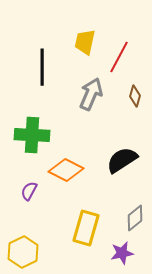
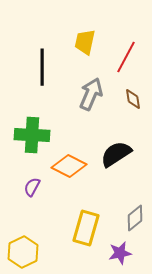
red line: moved 7 px right
brown diamond: moved 2 px left, 3 px down; rotated 25 degrees counterclockwise
black semicircle: moved 6 px left, 6 px up
orange diamond: moved 3 px right, 4 px up
purple semicircle: moved 3 px right, 4 px up
purple star: moved 2 px left
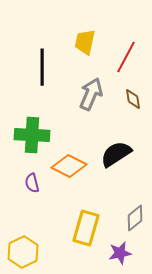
purple semicircle: moved 4 px up; rotated 42 degrees counterclockwise
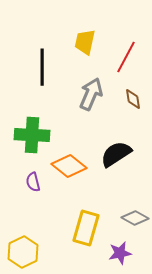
orange diamond: rotated 12 degrees clockwise
purple semicircle: moved 1 px right, 1 px up
gray diamond: rotated 68 degrees clockwise
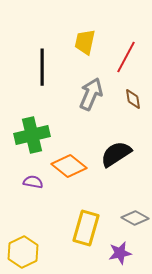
green cross: rotated 16 degrees counterclockwise
purple semicircle: rotated 114 degrees clockwise
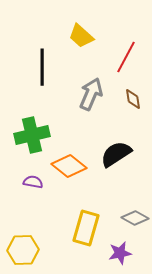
yellow trapezoid: moved 4 px left, 6 px up; rotated 60 degrees counterclockwise
yellow hexagon: moved 2 px up; rotated 24 degrees clockwise
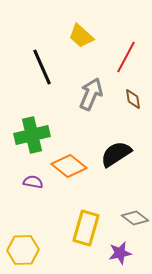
black line: rotated 24 degrees counterclockwise
gray diamond: rotated 8 degrees clockwise
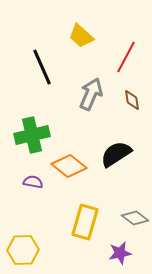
brown diamond: moved 1 px left, 1 px down
yellow rectangle: moved 1 px left, 6 px up
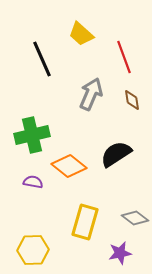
yellow trapezoid: moved 2 px up
red line: moved 2 px left; rotated 48 degrees counterclockwise
black line: moved 8 px up
yellow hexagon: moved 10 px right
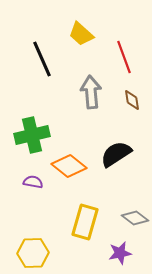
gray arrow: moved 2 px up; rotated 28 degrees counterclockwise
yellow hexagon: moved 3 px down
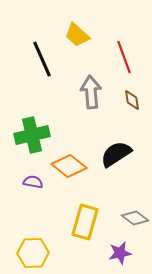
yellow trapezoid: moved 4 px left, 1 px down
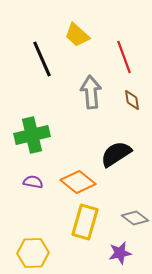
orange diamond: moved 9 px right, 16 px down
